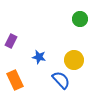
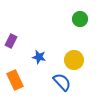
blue semicircle: moved 1 px right, 2 px down
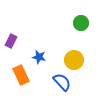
green circle: moved 1 px right, 4 px down
orange rectangle: moved 6 px right, 5 px up
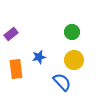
green circle: moved 9 px left, 9 px down
purple rectangle: moved 7 px up; rotated 24 degrees clockwise
blue star: rotated 24 degrees counterclockwise
orange rectangle: moved 5 px left, 6 px up; rotated 18 degrees clockwise
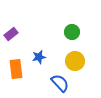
yellow circle: moved 1 px right, 1 px down
blue semicircle: moved 2 px left, 1 px down
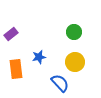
green circle: moved 2 px right
yellow circle: moved 1 px down
